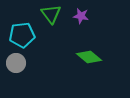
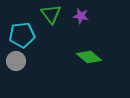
gray circle: moved 2 px up
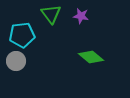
green diamond: moved 2 px right
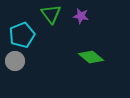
cyan pentagon: rotated 15 degrees counterclockwise
gray circle: moved 1 px left
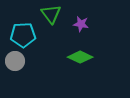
purple star: moved 8 px down
cyan pentagon: moved 1 px right; rotated 20 degrees clockwise
green diamond: moved 11 px left; rotated 15 degrees counterclockwise
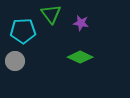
purple star: moved 1 px up
cyan pentagon: moved 4 px up
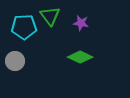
green triangle: moved 1 px left, 2 px down
cyan pentagon: moved 1 px right, 4 px up
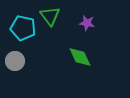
purple star: moved 6 px right
cyan pentagon: moved 1 px left, 1 px down; rotated 15 degrees clockwise
green diamond: rotated 40 degrees clockwise
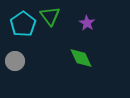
purple star: rotated 21 degrees clockwise
cyan pentagon: moved 4 px up; rotated 25 degrees clockwise
green diamond: moved 1 px right, 1 px down
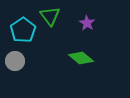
cyan pentagon: moved 6 px down
green diamond: rotated 25 degrees counterclockwise
